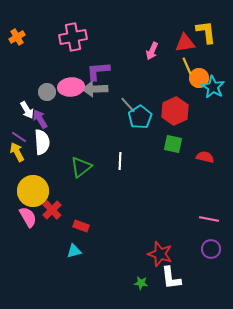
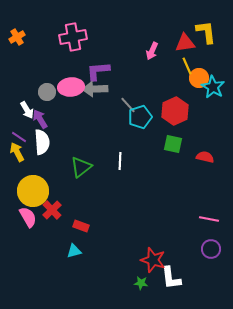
cyan pentagon: rotated 15 degrees clockwise
red star: moved 7 px left, 6 px down
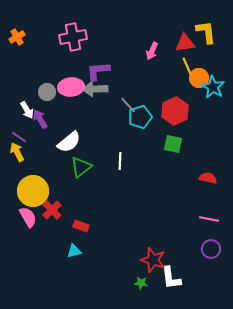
white semicircle: moved 27 px right; rotated 55 degrees clockwise
red semicircle: moved 3 px right, 21 px down
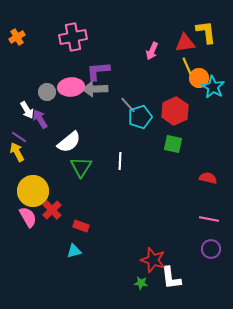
green triangle: rotated 20 degrees counterclockwise
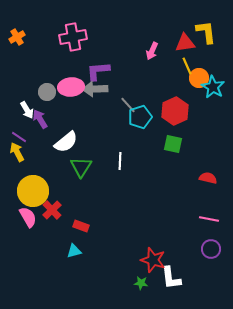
white semicircle: moved 3 px left
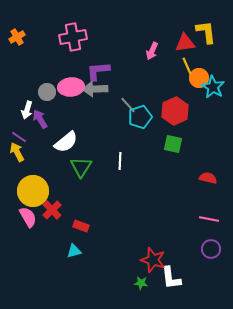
white arrow: rotated 48 degrees clockwise
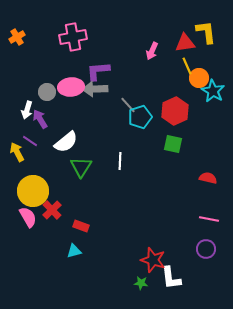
cyan star: moved 4 px down
purple line: moved 11 px right, 4 px down
purple circle: moved 5 px left
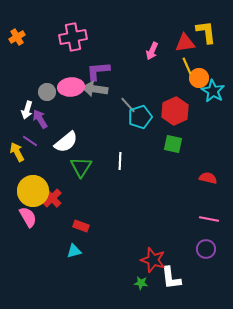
gray arrow: rotated 10 degrees clockwise
red cross: moved 12 px up
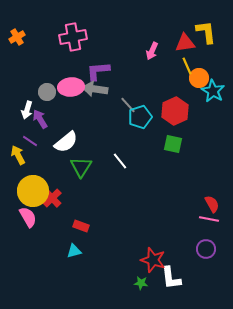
yellow arrow: moved 1 px right, 3 px down
white line: rotated 42 degrees counterclockwise
red semicircle: moved 4 px right, 26 px down; rotated 48 degrees clockwise
